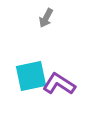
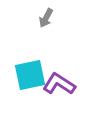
cyan square: moved 1 px left, 1 px up
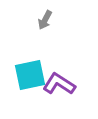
gray arrow: moved 1 px left, 2 px down
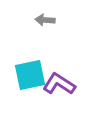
gray arrow: rotated 66 degrees clockwise
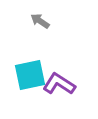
gray arrow: moved 5 px left, 1 px down; rotated 30 degrees clockwise
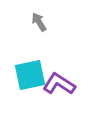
gray arrow: moved 1 px left, 1 px down; rotated 24 degrees clockwise
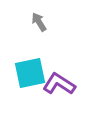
cyan square: moved 2 px up
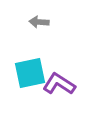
gray arrow: rotated 54 degrees counterclockwise
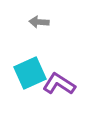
cyan square: rotated 12 degrees counterclockwise
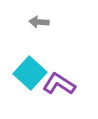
cyan square: rotated 24 degrees counterclockwise
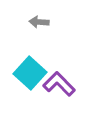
purple L-shape: rotated 12 degrees clockwise
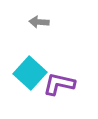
purple L-shape: rotated 32 degrees counterclockwise
